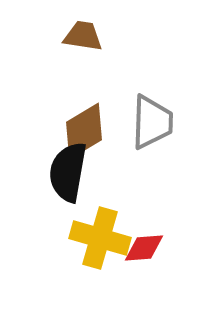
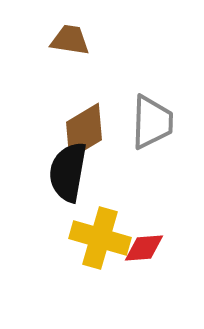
brown trapezoid: moved 13 px left, 4 px down
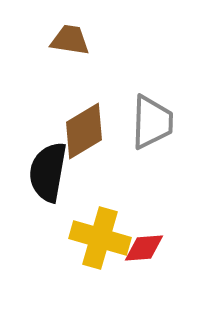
black semicircle: moved 20 px left
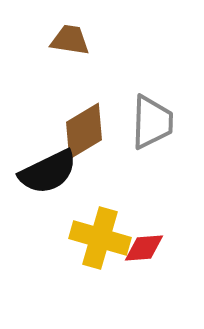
black semicircle: rotated 126 degrees counterclockwise
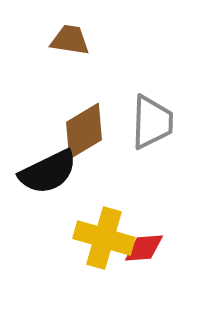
yellow cross: moved 4 px right
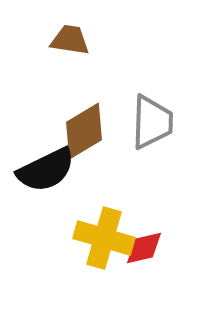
black semicircle: moved 2 px left, 2 px up
red diamond: rotated 9 degrees counterclockwise
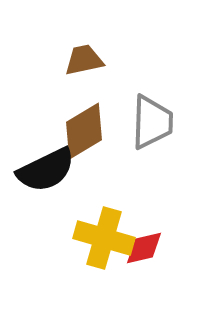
brown trapezoid: moved 14 px right, 20 px down; rotated 21 degrees counterclockwise
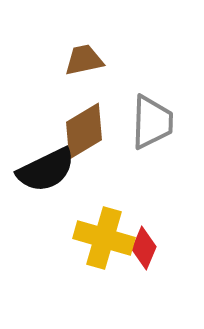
red diamond: rotated 54 degrees counterclockwise
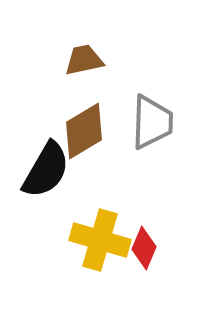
black semicircle: rotated 34 degrees counterclockwise
yellow cross: moved 4 px left, 2 px down
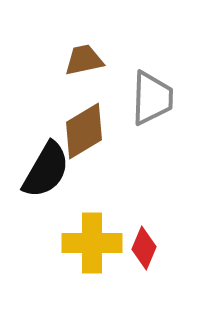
gray trapezoid: moved 24 px up
yellow cross: moved 8 px left, 3 px down; rotated 16 degrees counterclockwise
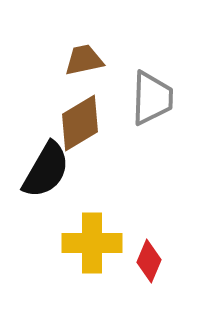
brown diamond: moved 4 px left, 8 px up
red diamond: moved 5 px right, 13 px down
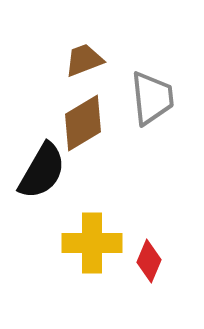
brown trapezoid: rotated 9 degrees counterclockwise
gray trapezoid: rotated 8 degrees counterclockwise
brown diamond: moved 3 px right
black semicircle: moved 4 px left, 1 px down
